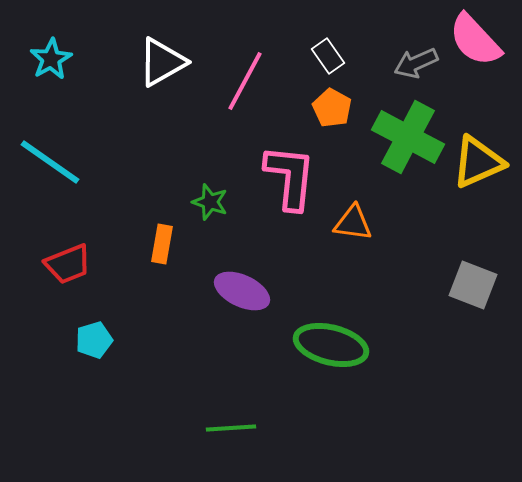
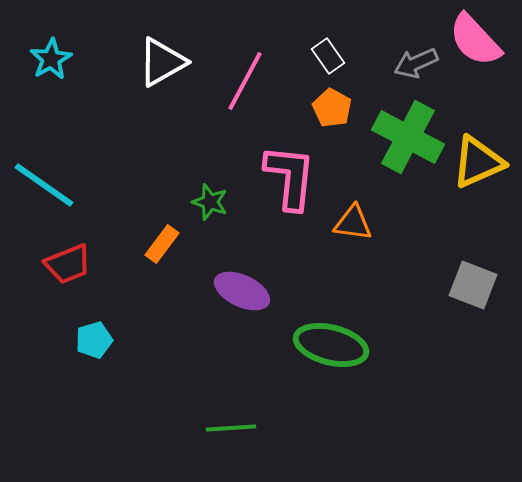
cyan line: moved 6 px left, 23 px down
orange rectangle: rotated 27 degrees clockwise
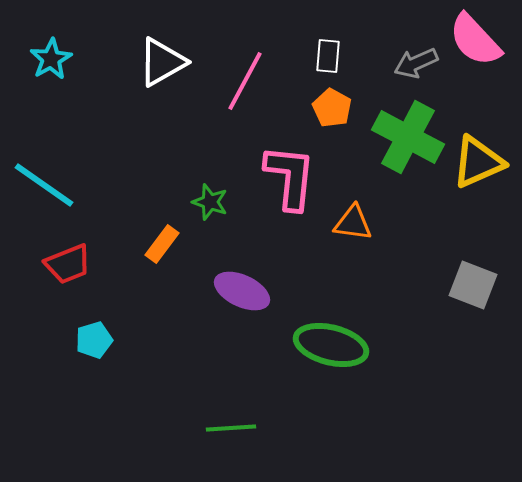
white rectangle: rotated 40 degrees clockwise
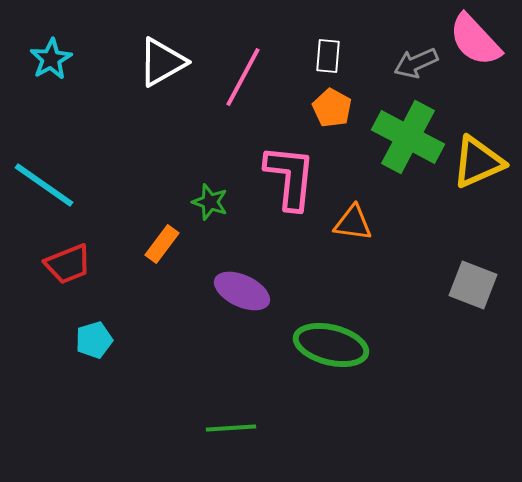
pink line: moved 2 px left, 4 px up
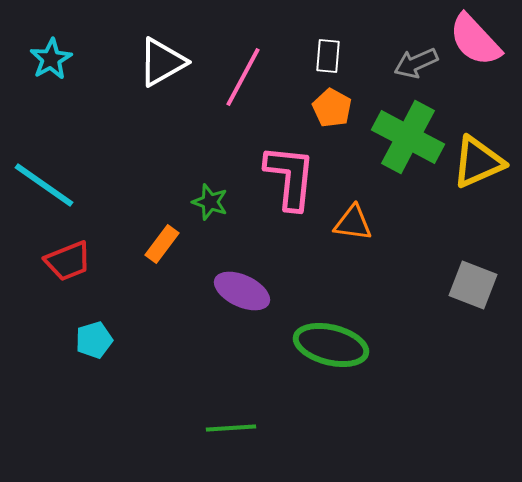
red trapezoid: moved 3 px up
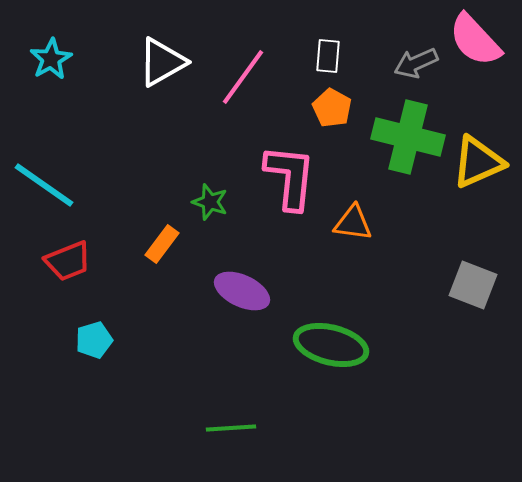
pink line: rotated 8 degrees clockwise
green cross: rotated 14 degrees counterclockwise
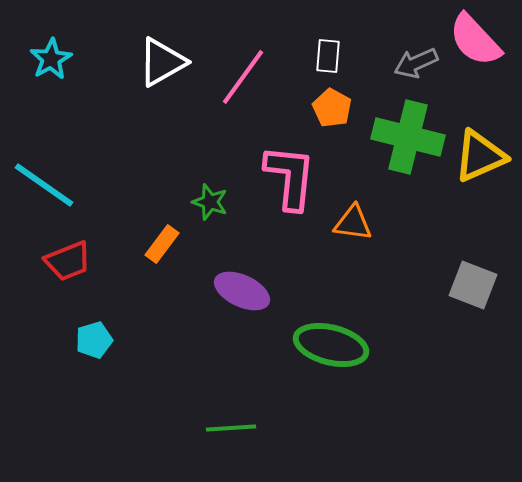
yellow triangle: moved 2 px right, 6 px up
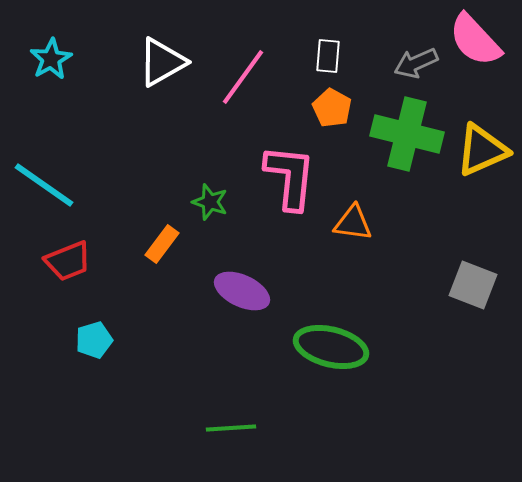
green cross: moved 1 px left, 3 px up
yellow triangle: moved 2 px right, 6 px up
green ellipse: moved 2 px down
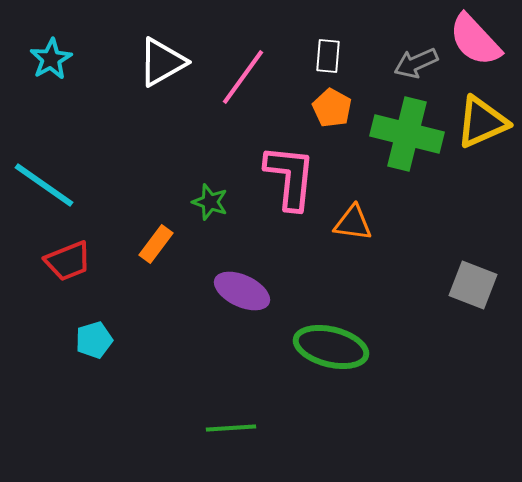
yellow triangle: moved 28 px up
orange rectangle: moved 6 px left
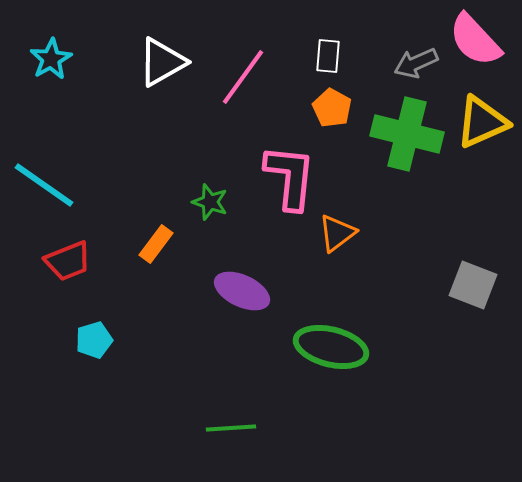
orange triangle: moved 16 px left, 10 px down; rotated 45 degrees counterclockwise
